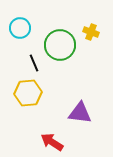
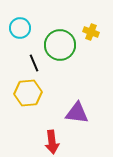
purple triangle: moved 3 px left
red arrow: rotated 130 degrees counterclockwise
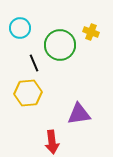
purple triangle: moved 2 px right, 1 px down; rotated 15 degrees counterclockwise
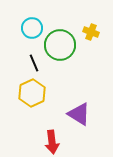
cyan circle: moved 12 px right
yellow hexagon: moved 4 px right; rotated 20 degrees counterclockwise
purple triangle: rotated 40 degrees clockwise
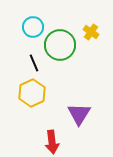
cyan circle: moved 1 px right, 1 px up
yellow cross: rotated 14 degrees clockwise
purple triangle: rotated 30 degrees clockwise
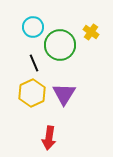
purple triangle: moved 15 px left, 20 px up
red arrow: moved 3 px left, 4 px up; rotated 15 degrees clockwise
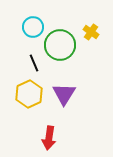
yellow hexagon: moved 3 px left, 1 px down
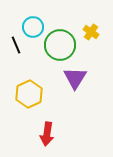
black line: moved 18 px left, 18 px up
purple triangle: moved 11 px right, 16 px up
red arrow: moved 2 px left, 4 px up
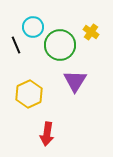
purple triangle: moved 3 px down
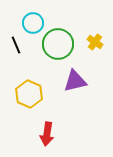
cyan circle: moved 4 px up
yellow cross: moved 4 px right, 10 px down
green circle: moved 2 px left, 1 px up
purple triangle: rotated 45 degrees clockwise
yellow hexagon: rotated 12 degrees counterclockwise
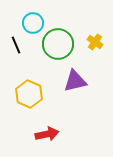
red arrow: rotated 110 degrees counterclockwise
